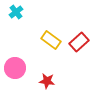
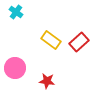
cyan cross: rotated 16 degrees counterclockwise
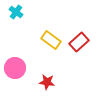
red star: moved 1 px down
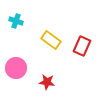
cyan cross: moved 9 px down; rotated 16 degrees counterclockwise
red rectangle: moved 3 px right, 4 px down; rotated 24 degrees counterclockwise
pink circle: moved 1 px right
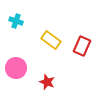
red star: rotated 14 degrees clockwise
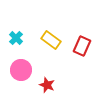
cyan cross: moved 17 px down; rotated 24 degrees clockwise
pink circle: moved 5 px right, 2 px down
red star: moved 3 px down
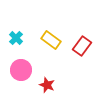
red rectangle: rotated 12 degrees clockwise
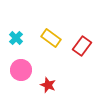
yellow rectangle: moved 2 px up
red star: moved 1 px right
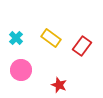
red star: moved 11 px right
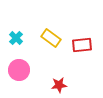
red rectangle: moved 1 px up; rotated 48 degrees clockwise
pink circle: moved 2 px left
red star: rotated 28 degrees counterclockwise
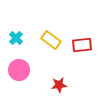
yellow rectangle: moved 2 px down
